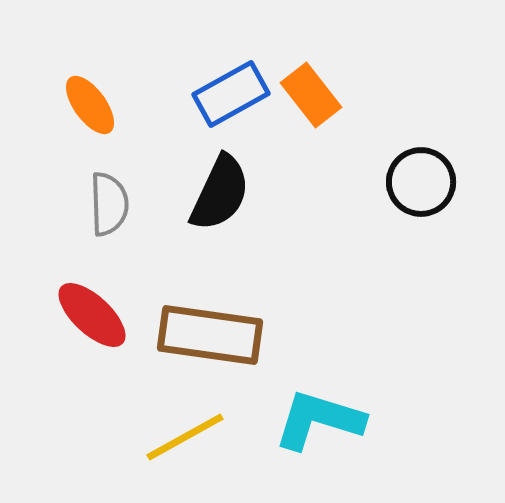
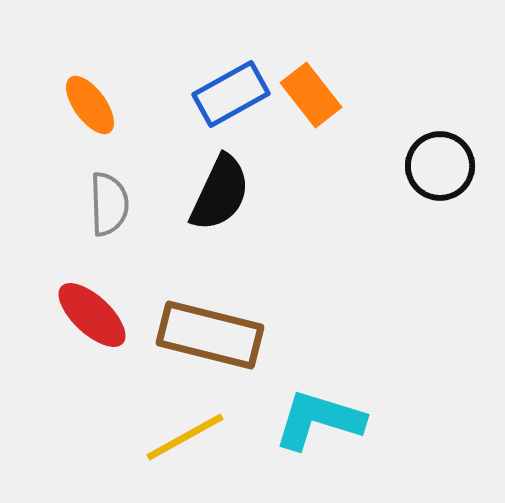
black circle: moved 19 px right, 16 px up
brown rectangle: rotated 6 degrees clockwise
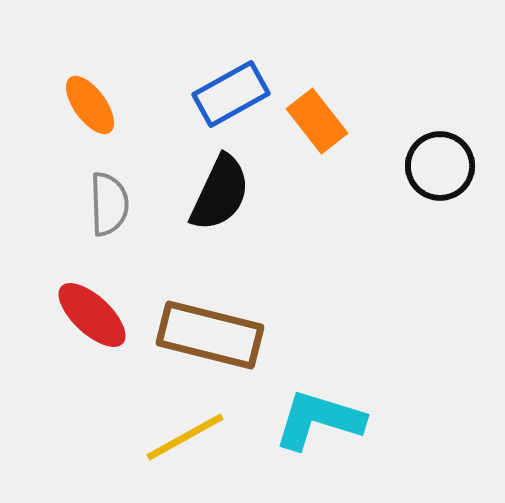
orange rectangle: moved 6 px right, 26 px down
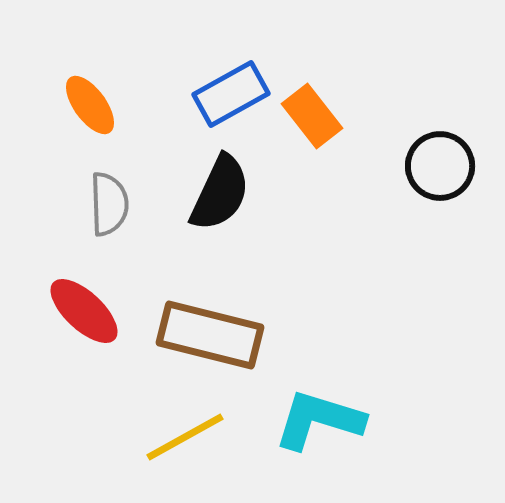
orange rectangle: moved 5 px left, 5 px up
red ellipse: moved 8 px left, 4 px up
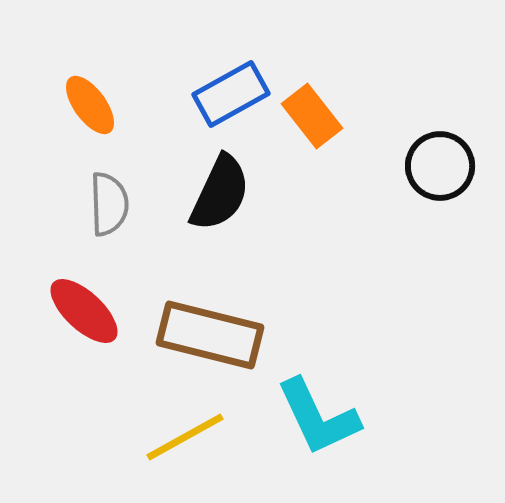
cyan L-shape: moved 1 px left, 3 px up; rotated 132 degrees counterclockwise
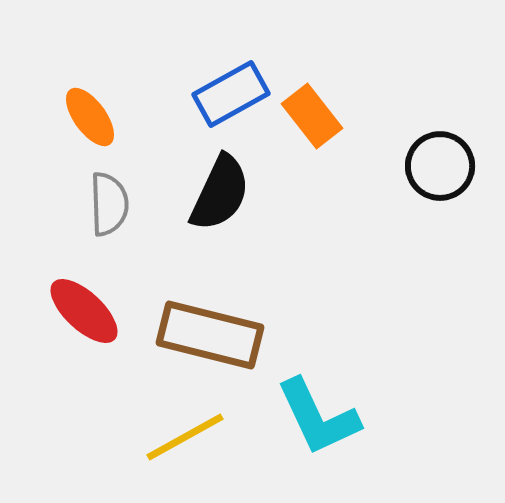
orange ellipse: moved 12 px down
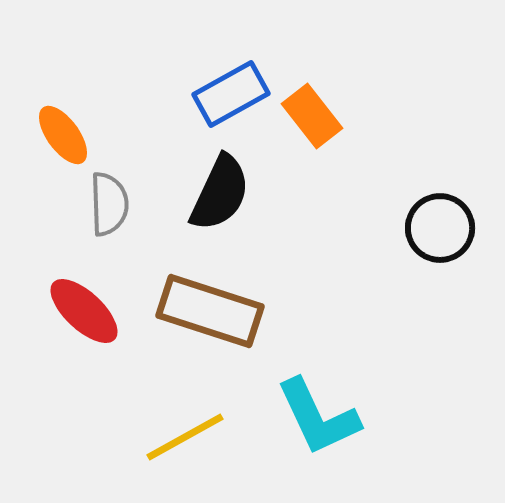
orange ellipse: moved 27 px left, 18 px down
black circle: moved 62 px down
brown rectangle: moved 24 px up; rotated 4 degrees clockwise
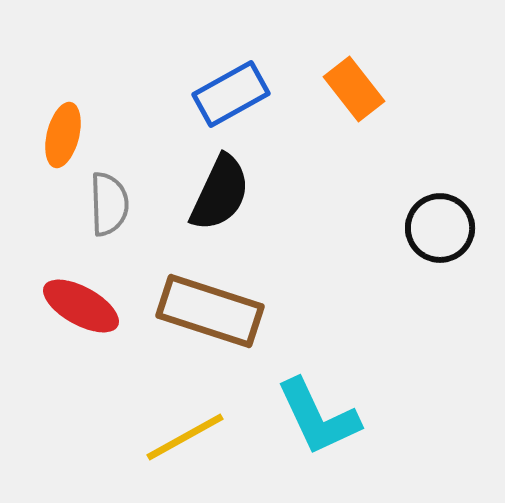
orange rectangle: moved 42 px right, 27 px up
orange ellipse: rotated 50 degrees clockwise
red ellipse: moved 3 px left, 5 px up; rotated 14 degrees counterclockwise
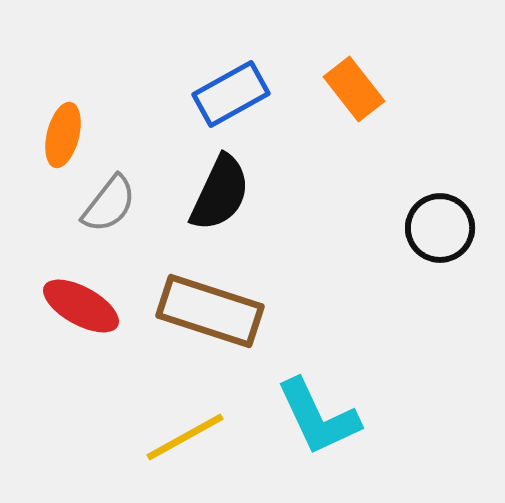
gray semicircle: rotated 40 degrees clockwise
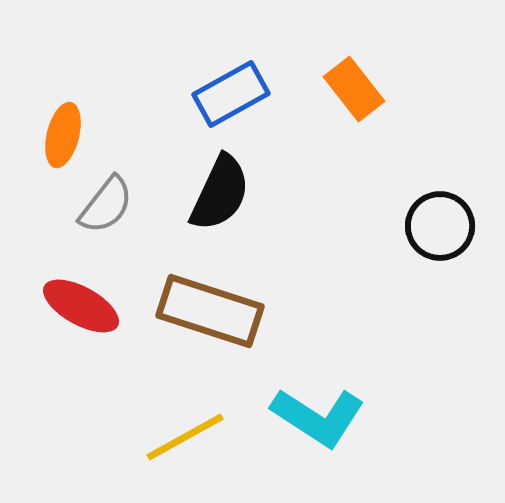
gray semicircle: moved 3 px left, 1 px down
black circle: moved 2 px up
cyan L-shape: rotated 32 degrees counterclockwise
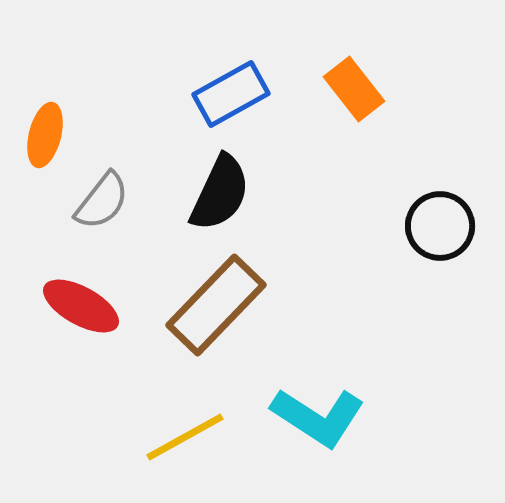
orange ellipse: moved 18 px left
gray semicircle: moved 4 px left, 4 px up
brown rectangle: moved 6 px right, 6 px up; rotated 64 degrees counterclockwise
